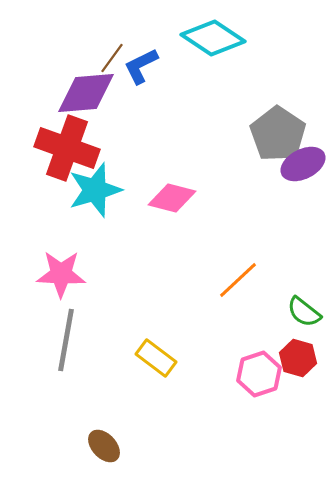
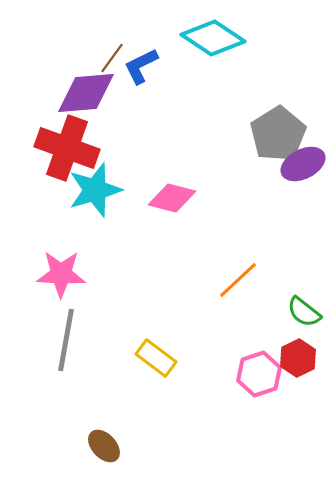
gray pentagon: rotated 6 degrees clockwise
red hexagon: rotated 18 degrees clockwise
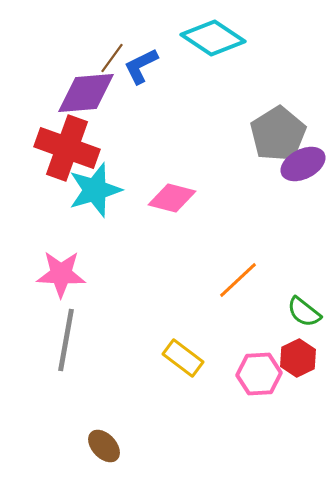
yellow rectangle: moved 27 px right
pink hexagon: rotated 15 degrees clockwise
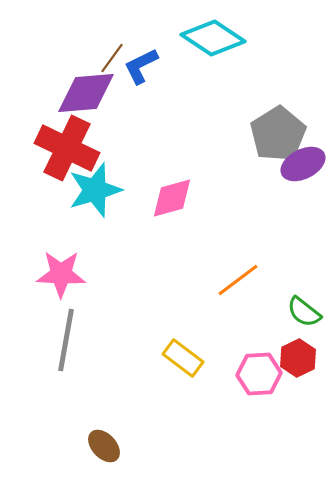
red cross: rotated 6 degrees clockwise
pink diamond: rotated 30 degrees counterclockwise
orange line: rotated 6 degrees clockwise
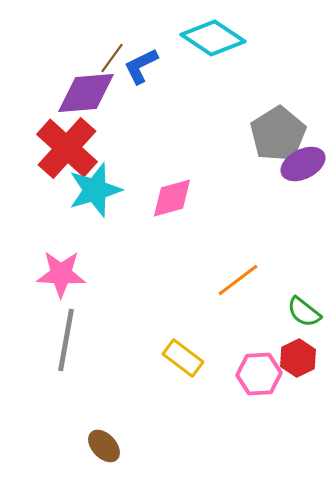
red cross: rotated 16 degrees clockwise
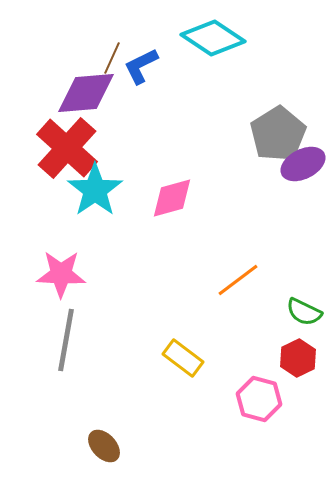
brown line: rotated 12 degrees counterclockwise
cyan star: rotated 18 degrees counterclockwise
green semicircle: rotated 12 degrees counterclockwise
pink hexagon: moved 25 px down; rotated 18 degrees clockwise
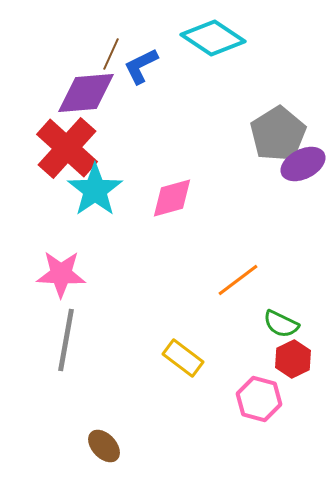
brown line: moved 1 px left, 4 px up
green semicircle: moved 23 px left, 12 px down
red hexagon: moved 5 px left, 1 px down
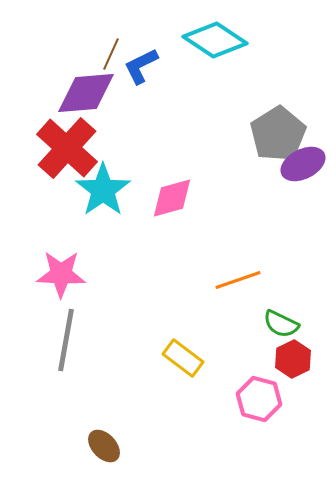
cyan diamond: moved 2 px right, 2 px down
cyan star: moved 8 px right
orange line: rotated 18 degrees clockwise
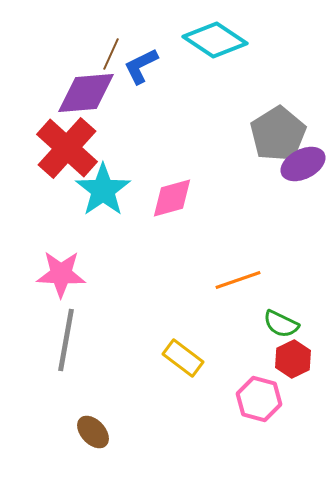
brown ellipse: moved 11 px left, 14 px up
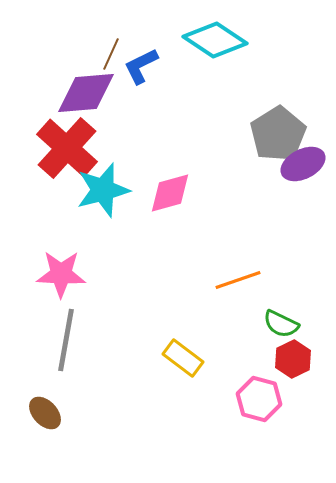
cyan star: rotated 20 degrees clockwise
pink diamond: moved 2 px left, 5 px up
brown ellipse: moved 48 px left, 19 px up
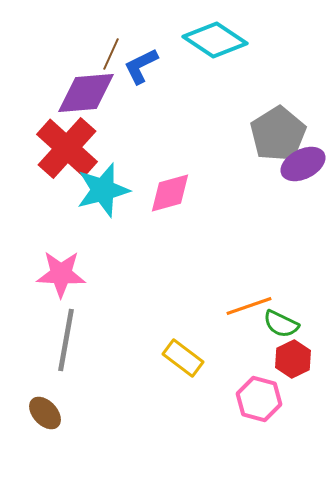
orange line: moved 11 px right, 26 px down
